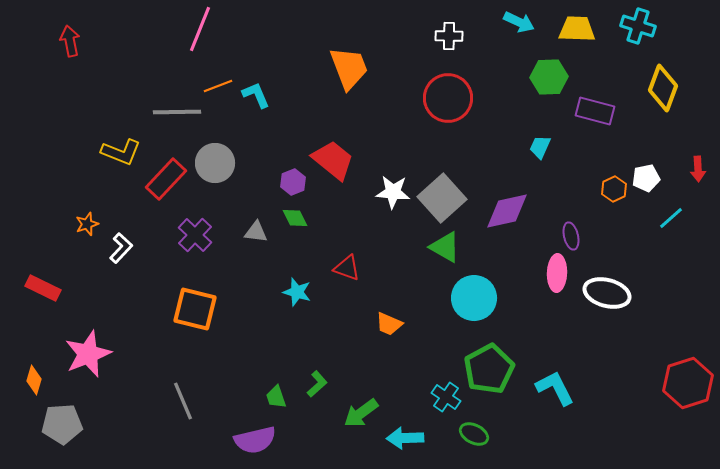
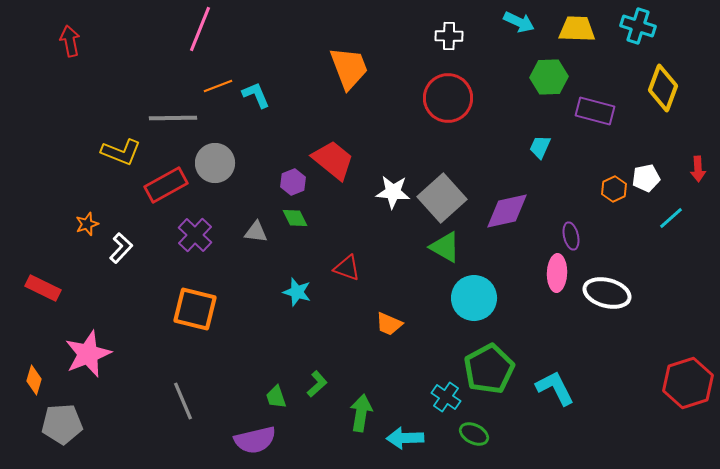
gray line at (177, 112): moved 4 px left, 6 px down
red rectangle at (166, 179): moved 6 px down; rotated 18 degrees clockwise
green arrow at (361, 413): rotated 135 degrees clockwise
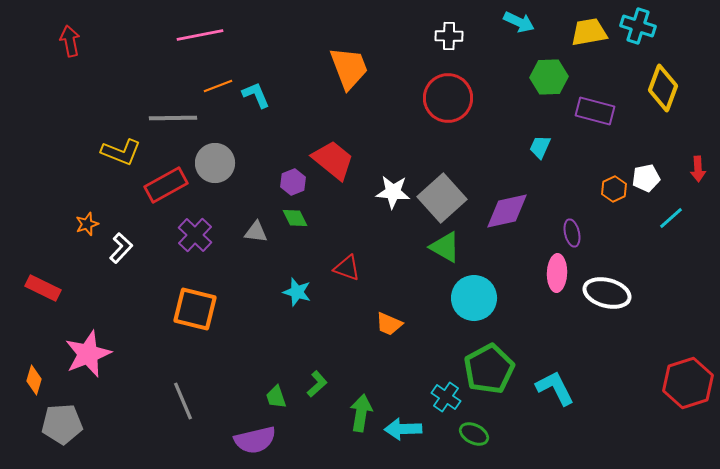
pink line at (200, 29): moved 6 px down; rotated 57 degrees clockwise
yellow trapezoid at (577, 29): moved 12 px right, 3 px down; rotated 12 degrees counterclockwise
purple ellipse at (571, 236): moved 1 px right, 3 px up
cyan arrow at (405, 438): moved 2 px left, 9 px up
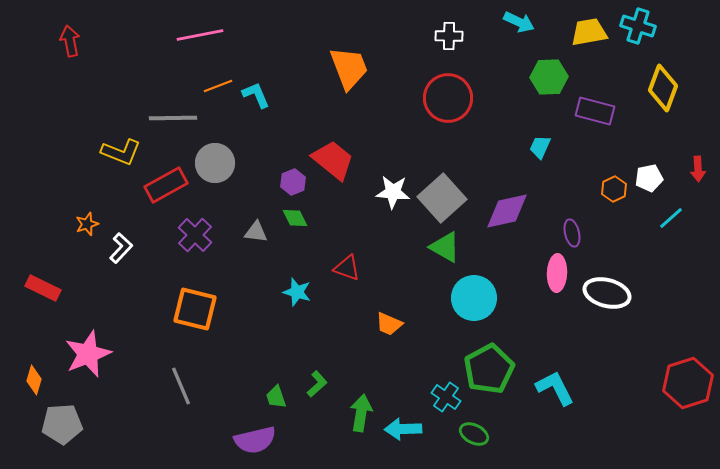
white pentagon at (646, 178): moved 3 px right
gray line at (183, 401): moved 2 px left, 15 px up
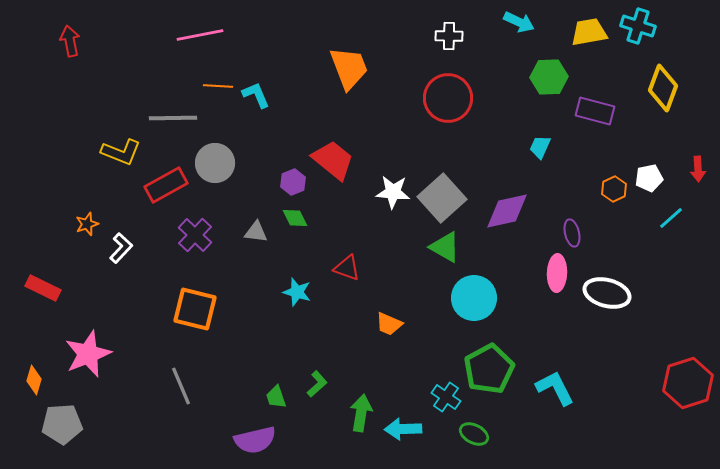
orange line at (218, 86): rotated 24 degrees clockwise
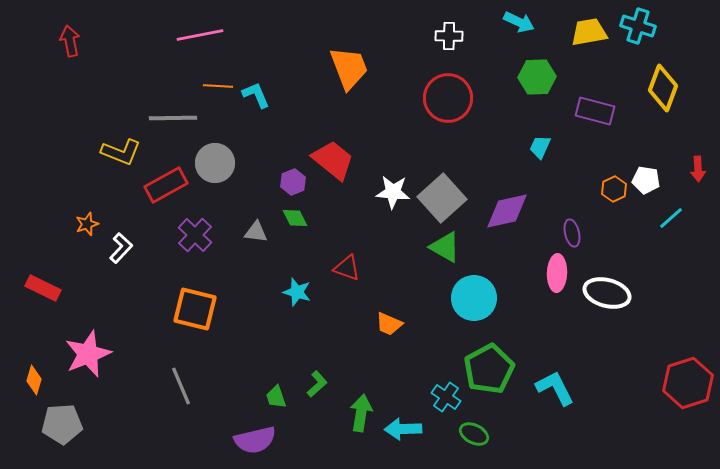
green hexagon at (549, 77): moved 12 px left
white pentagon at (649, 178): moved 3 px left, 2 px down; rotated 20 degrees clockwise
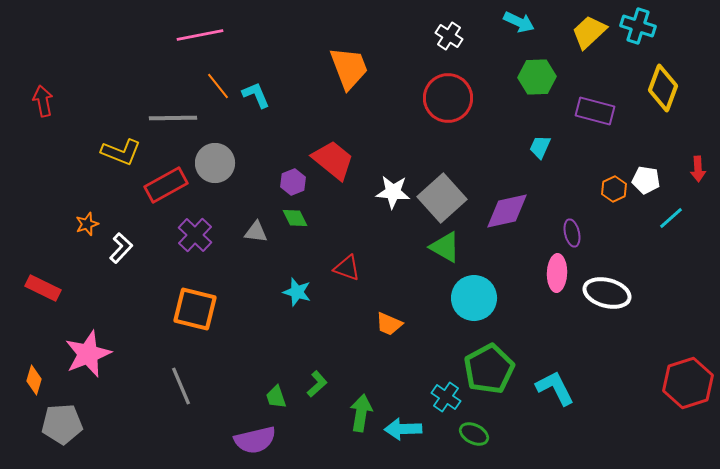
yellow trapezoid at (589, 32): rotated 33 degrees counterclockwise
white cross at (449, 36): rotated 32 degrees clockwise
red arrow at (70, 41): moved 27 px left, 60 px down
orange line at (218, 86): rotated 48 degrees clockwise
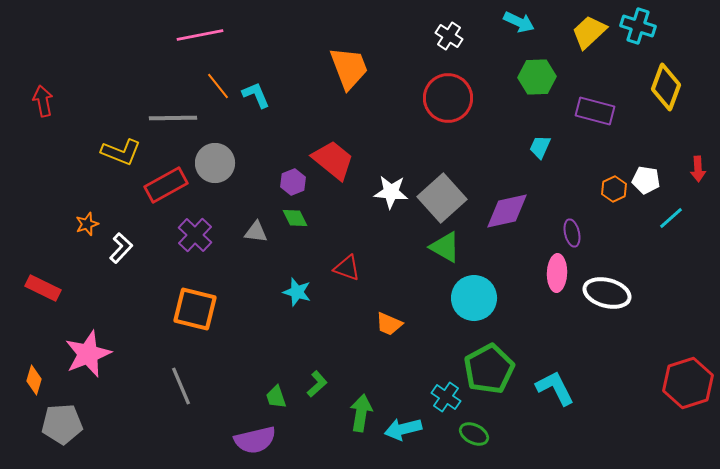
yellow diamond at (663, 88): moved 3 px right, 1 px up
white star at (393, 192): moved 2 px left
cyan arrow at (403, 429): rotated 12 degrees counterclockwise
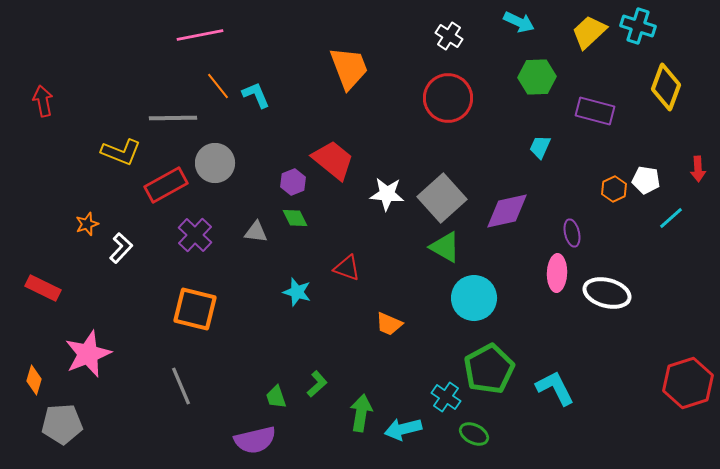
white star at (391, 192): moved 4 px left, 2 px down
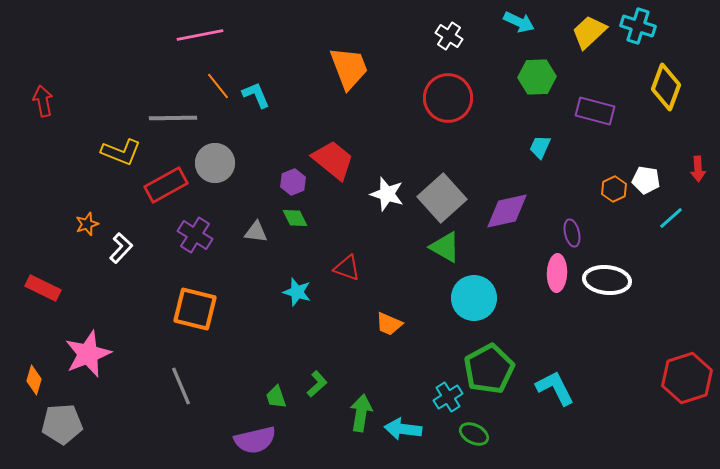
white star at (387, 194): rotated 12 degrees clockwise
purple cross at (195, 235): rotated 12 degrees counterclockwise
white ellipse at (607, 293): moved 13 px up; rotated 9 degrees counterclockwise
red hexagon at (688, 383): moved 1 px left, 5 px up
cyan cross at (446, 397): moved 2 px right; rotated 24 degrees clockwise
cyan arrow at (403, 429): rotated 21 degrees clockwise
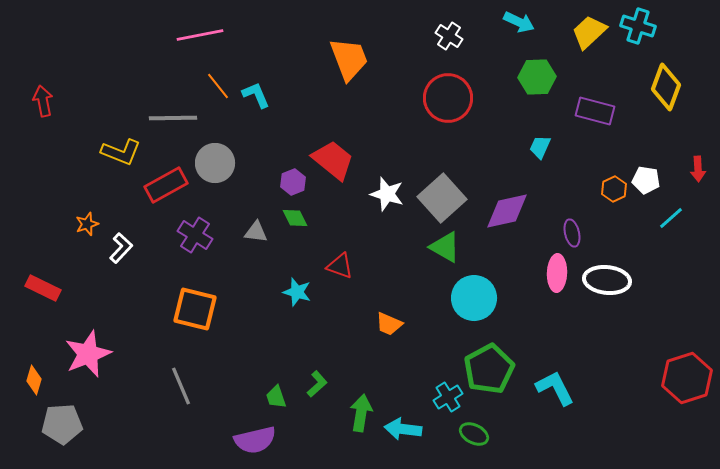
orange trapezoid at (349, 68): moved 9 px up
red triangle at (347, 268): moved 7 px left, 2 px up
